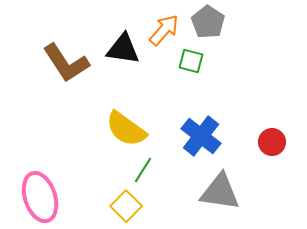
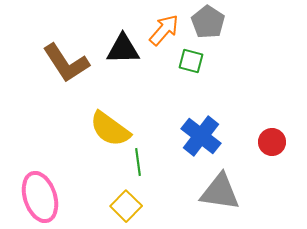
black triangle: rotated 9 degrees counterclockwise
yellow semicircle: moved 16 px left
green line: moved 5 px left, 8 px up; rotated 40 degrees counterclockwise
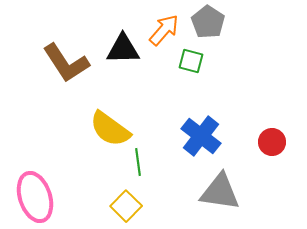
pink ellipse: moved 5 px left
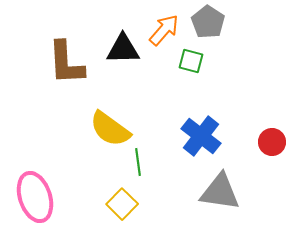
brown L-shape: rotated 30 degrees clockwise
yellow square: moved 4 px left, 2 px up
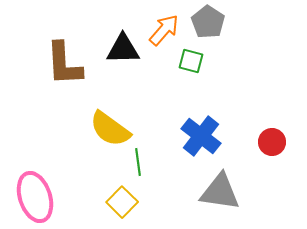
brown L-shape: moved 2 px left, 1 px down
yellow square: moved 2 px up
